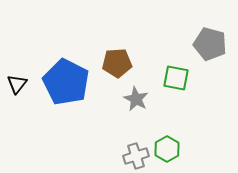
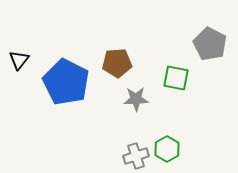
gray pentagon: rotated 12 degrees clockwise
black triangle: moved 2 px right, 24 px up
gray star: rotated 30 degrees counterclockwise
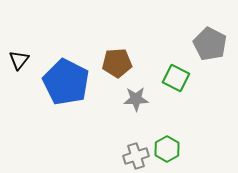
green square: rotated 16 degrees clockwise
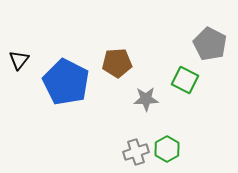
green square: moved 9 px right, 2 px down
gray star: moved 10 px right
gray cross: moved 4 px up
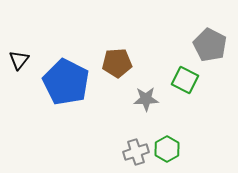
gray pentagon: moved 1 px down
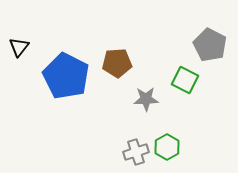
black triangle: moved 13 px up
blue pentagon: moved 6 px up
green hexagon: moved 2 px up
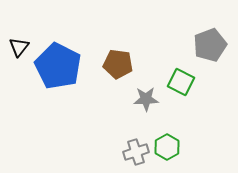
gray pentagon: rotated 24 degrees clockwise
brown pentagon: moved 1 px right, 1 px down; rotated 12 degrees clockwise
blue pentagon: moved 8 px left, 10 px up
green square: moved 4 px left, 2 px down
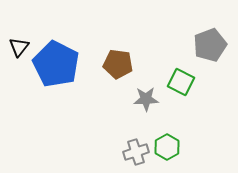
blue pentagon: moved 2 px left, 2 px up
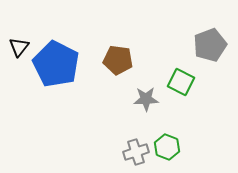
brown pentagon: moved 4 px up
green hexagon: rotated 10 degrees counterclockwise
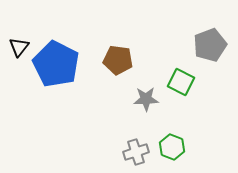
green hexagon: moved 5 px right
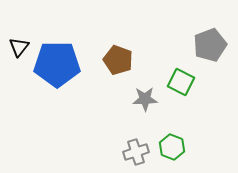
brown pentagon: rotated 12 degrees clockwise
blue pentagon: moved 1 px right; rotated 27 degrees counterclockwise
gray star: moved 1 px left
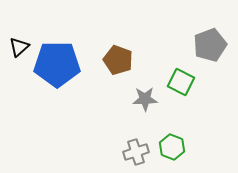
black triangle: rotated 10 degrees clockwise
